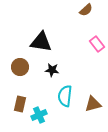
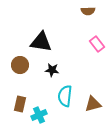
brown semicircle: moved 2 px right, 1 px down; rotated 40 degrees clockwise
brown circle: moved 2 px up
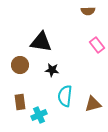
pink rectangle: moved 1 px down
brown rectangle: moved 2 px up; rotated 21 degrees counterclockwise
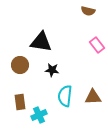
brown semicircle: rotated 16 degrees clockwise
brown triangle: moved 7 px up; rotated 12 degrees clockwise
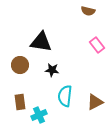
brown triangle: moved 2 px right, 5 px down; rotated 24 degrees counterclockwise
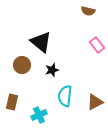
black triangle: rotated 30 degrees clockwise
brown circle: moved 2 px right
black star: rotated 24 degrees counterclockwise
brown rectangle: moved 8 px left; rotated 21 degrees clockwise
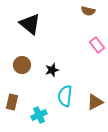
black triangle: moved 11 px left, 18 px up
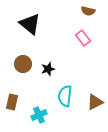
pink rectangle: moved 14 px left, 7 px up
brown circle: moved 1 px right, 1 px up
black star: moved 4 px left, 1 px up
